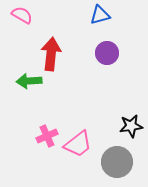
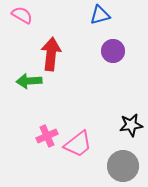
purple circle: moved 6 px right, 2 px up
black star: moved 1 px up
gray circle: moved 6 px right, 4 px down
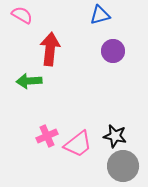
red arrow: moved 1 px left, 5 px up
black star: moved 16 px left, 11 px down; rotated 20 degrees clockwise
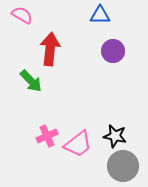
blue triangle: rotated 15 degrees clockwise
green arrow: moved 2 px right; rotated 130 degrees counterclockwise
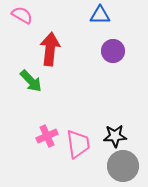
black star: rotated 15 degrees counterclockwise
pink trapezoid: rotated 60 degrees counterclockwise
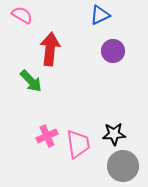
blue triangle: rotated 25 degrees counterclockwise
black star: moved 1 px left, 2 px up
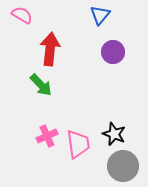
blue triangle: rotated 25 degrees counterclockwise
purple circle: moved 1 px down
green arrow: moved 10 px right, 4 px down
black star: rotated 25 degrees clockwise
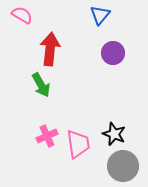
purple circle: moved 1 px down
green arrow: rotated 15 degrees clockwise
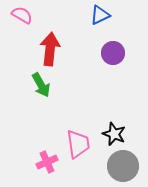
blue triangle: rotated 25 degrees clockwise
pink cross: moved 26 px down
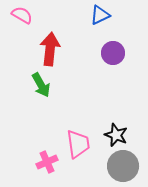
black star: moved 2 px right, 1 px down
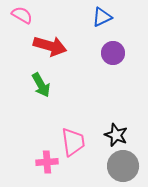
blue triangle: moved 2 px right, 2 px down
red arrow: moved 3 px up; rotated 100 degrees clockwise
pink trapezoid: moved 5 px left, 2 px up
pink cross: rotated 20 degrees clockwise
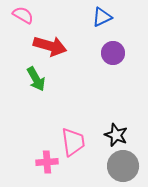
pink semicircle: moved 1 px right
green arrow: moved 5 px left, 6 px up
